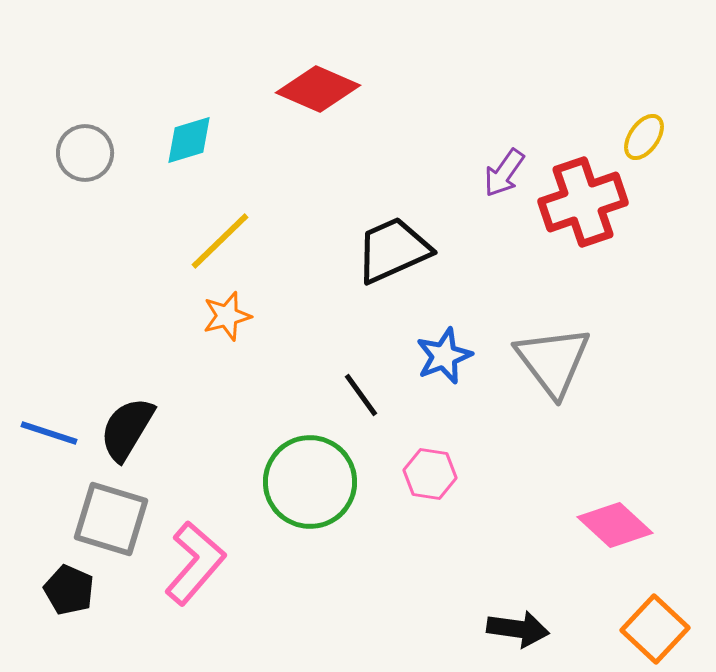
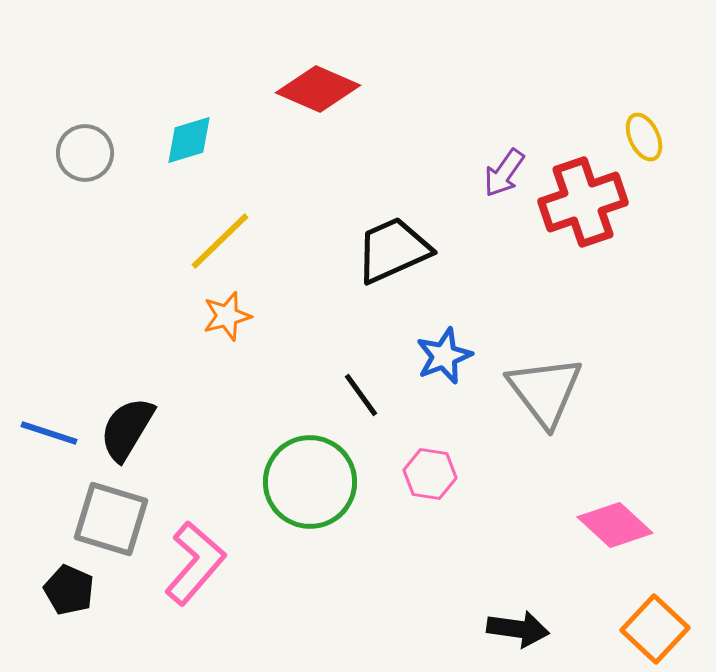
yellow ellipse: rotated 60 degrees counterclockwise
gray triangle: moved 8 px left, 30 px down
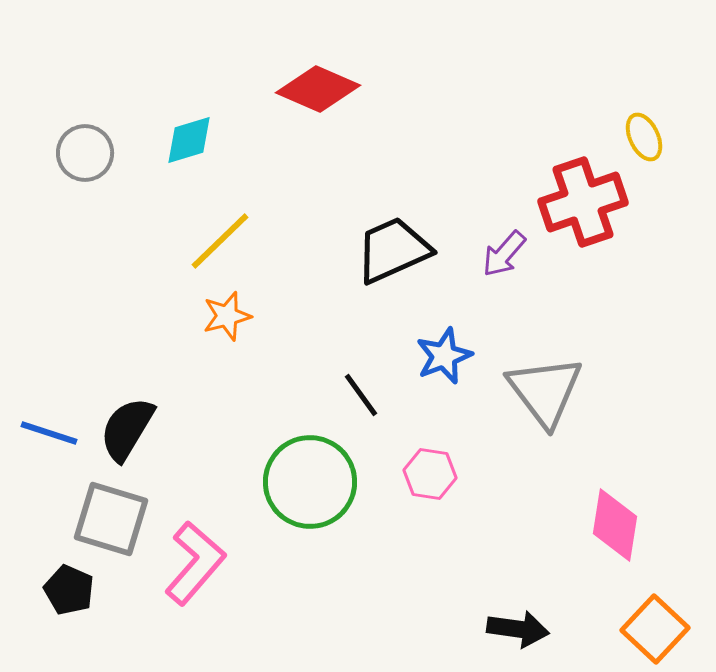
purple arrow: moved 81 px down; rotated 6 degrees clockwise
pink diamond: rotated 56 degrees clockwise
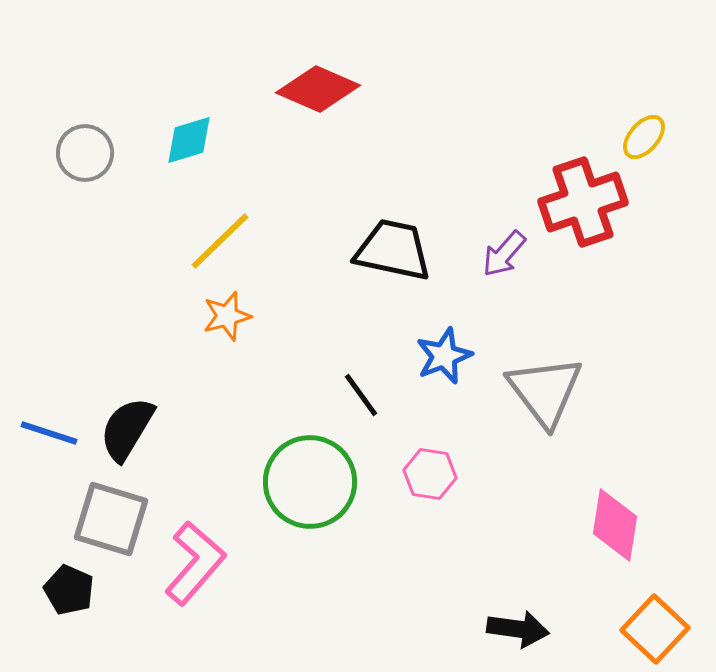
yellow ellipse: rotated 66 degrees clockwise
black trapezoid: rotated 36 degrees clockwise
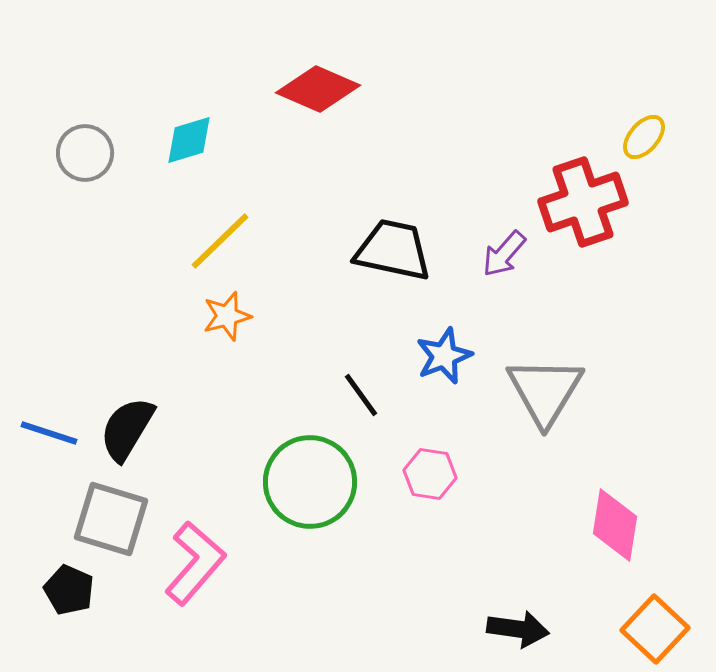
gray triangle: rotated 8 degrees clockwise
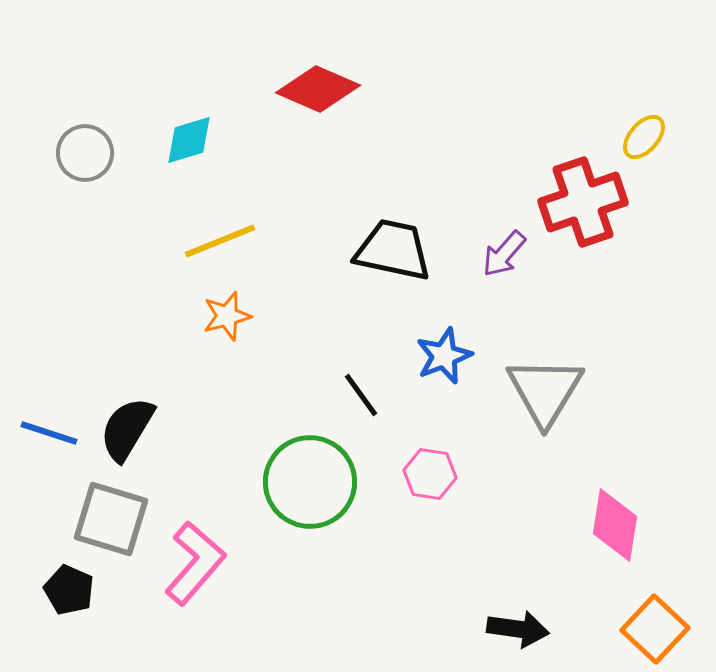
yellow line: rotated 22 degrees clockwise
